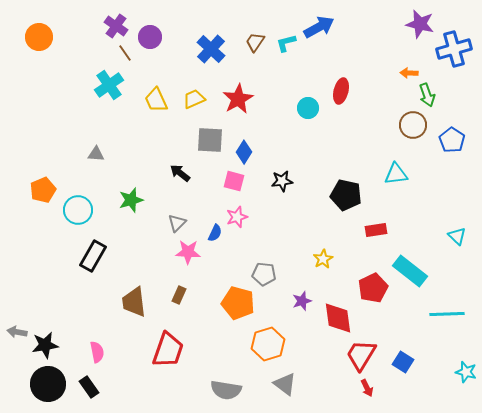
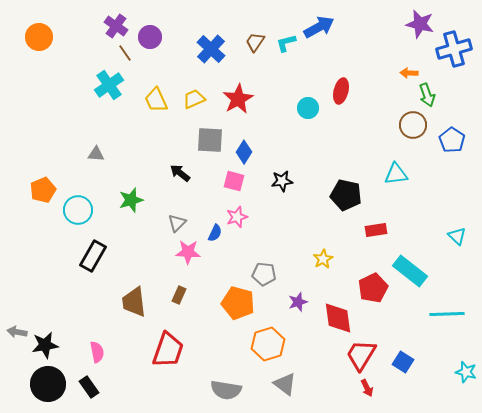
purple star at (302, 301): moved 4 px left, 1 px down
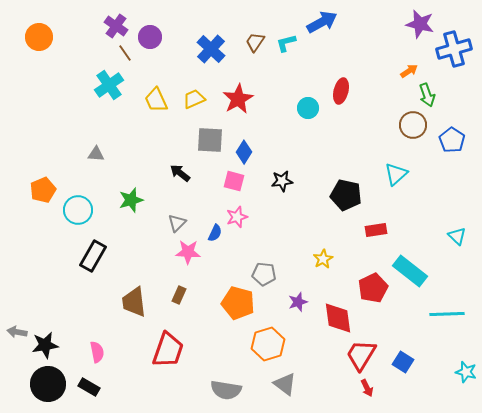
blue arrow at (319, 27): moved 3 px right, 5 px up
orange arrow at (409, 73): moved 2 px up; rotated 144 degrees clockwise
cyan triangle at (396, 174): rotated 35 degrees counterclockwise
black rectangle at (89, 387): rotated 25 degrees counterclockwise
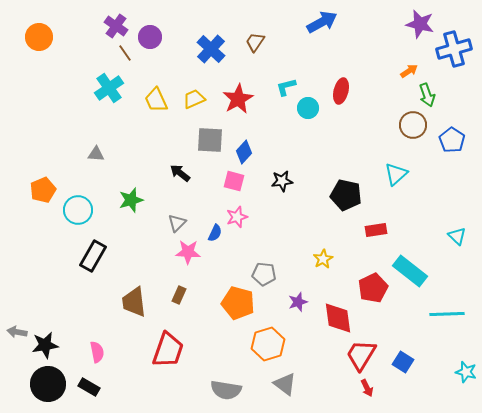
cyan L-shape at (286, 43): moved 44 px down
cyan cross at (109, 85): moved 3 px down
blue diamond at (244, 152): rotated 10 degrees clockwise
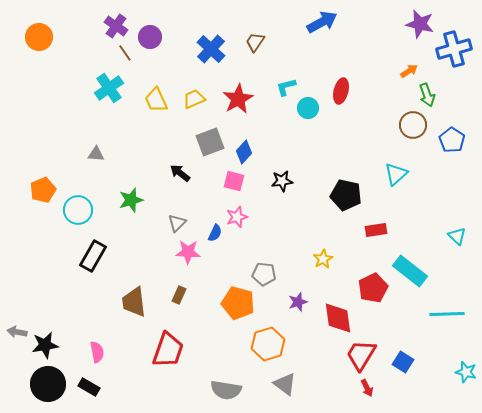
gray square at (210, 140): moved 2 px down; rotated 24 degrees counterclockwise
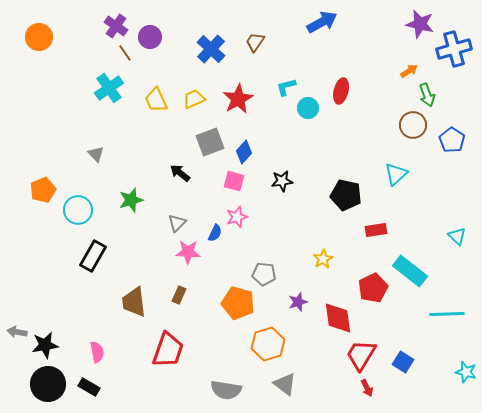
gray triangle at (96, 154): rotated 42 degrees clockwise
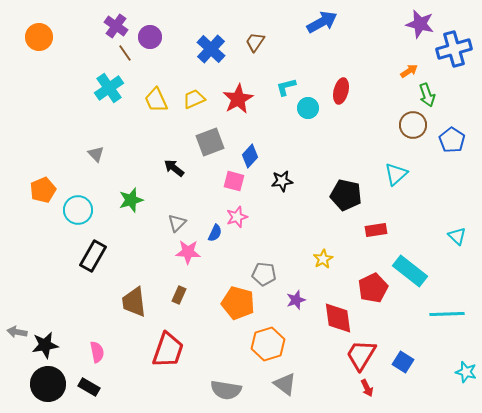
blue diamond at (244, 152): moved 6 px right, 4 px down
black arrow at (180, 173): moved 6 px left, 5 px up
purple star at (298, 302): moved 2 px left, 2 px up
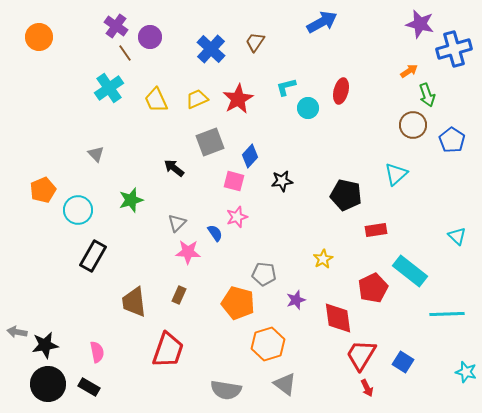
yellow trapezoid at (194, 99): moved 3 px right
blue semicircle at (215, 233): rotated 60 degrees counterclockwise
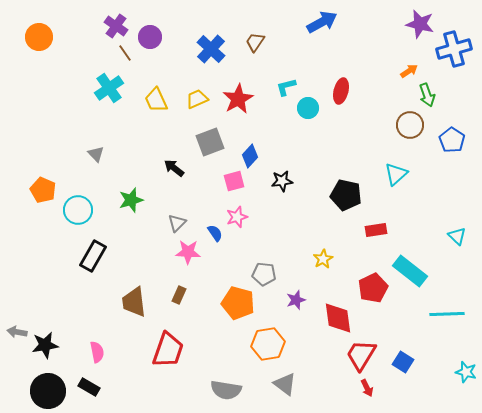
brown circle at (413, 125): moved 3 px left
pink square at (234, 181): rotated 30 degrees counterclockwise
orange pentagon at (43, 190): rotated 25 degrees counterclockwise
orange hexagon at (268, 344): rotated 8 degrees clockwise
black circle at (48, 384): moved 7 px down
